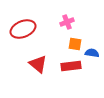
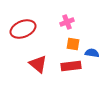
orange square: moved 2 px left
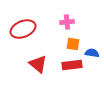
pink cross: rotated 16 degrees clockwise
red rectangle: moved 1 px right, 1 px up
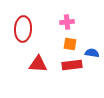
red ellipse: rotated 65 degrees counterclockwise
orange square: moved 3 px left
red triangle: rotated 36 degrees counterclockwise
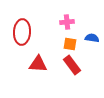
red ellipse: moved 1 px left, 3 px down
blue semicircle: moved 15 px up
red rectangle: rotated 60 degrees clockwise
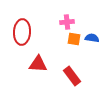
orange square: moved 4 px right, 5 px up
red rectangle: moved 11 px down
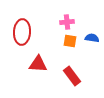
orange square: moved 4 px left, 2 px down
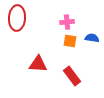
red ellipse: moved 5 px left, 14 px up
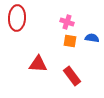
pink cross: rotated 24 degrees clockwise
